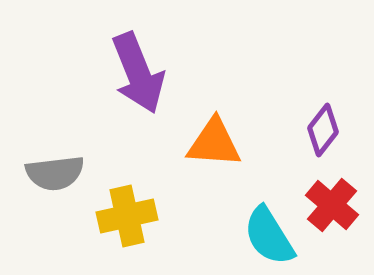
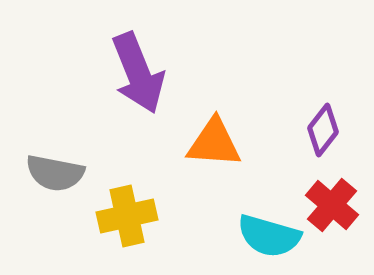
gray semicircle: rotated 18 degrees clockwise
cyan semicircle: rotated 42 degrees counterclockwise
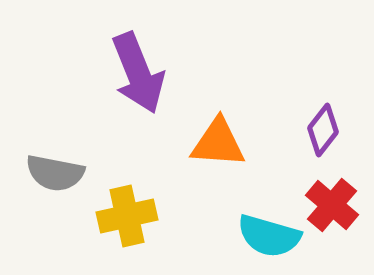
orange triangle: moved 4 px right
